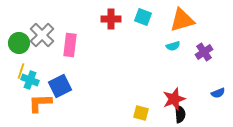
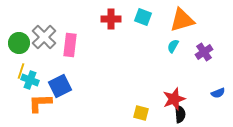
gray cross: moved 2 px right, 2 px down
cyan semicircle: rotated 136 degrees clockwise
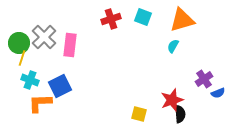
red cross: rotated 18 degrees counterclockwise
purple cross: moved 27 px down
yellow line: moved 1 px right, 13 px up
red star: moved 2 px left, 1 px down
yellow square: moved 2 px left, 1 px down
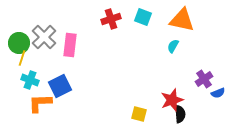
orange triangle: rotated 28 degrees clockwise
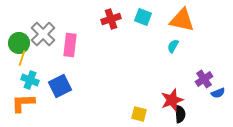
gray cross: moved 1 px left, 3 px up
orange L-shape: moved 17 px left
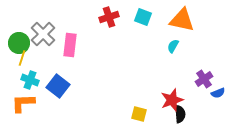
red cross: moved 2 px left, 2 px up
blue square: moved 2 px left; rotated 25 degrees counterclockwise
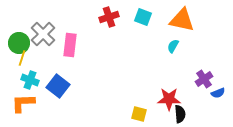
red star: moved 3 px left, 1 px up; rotated 20 degrees clockwise
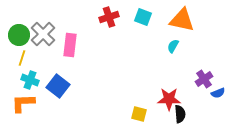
green circle: moved 8 px up
